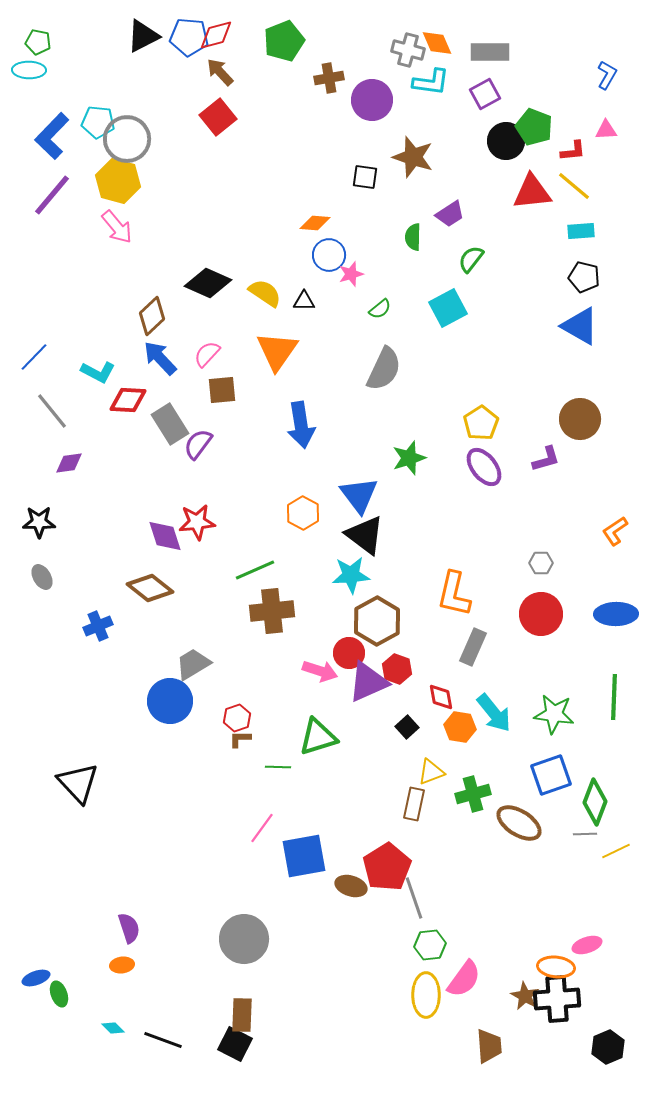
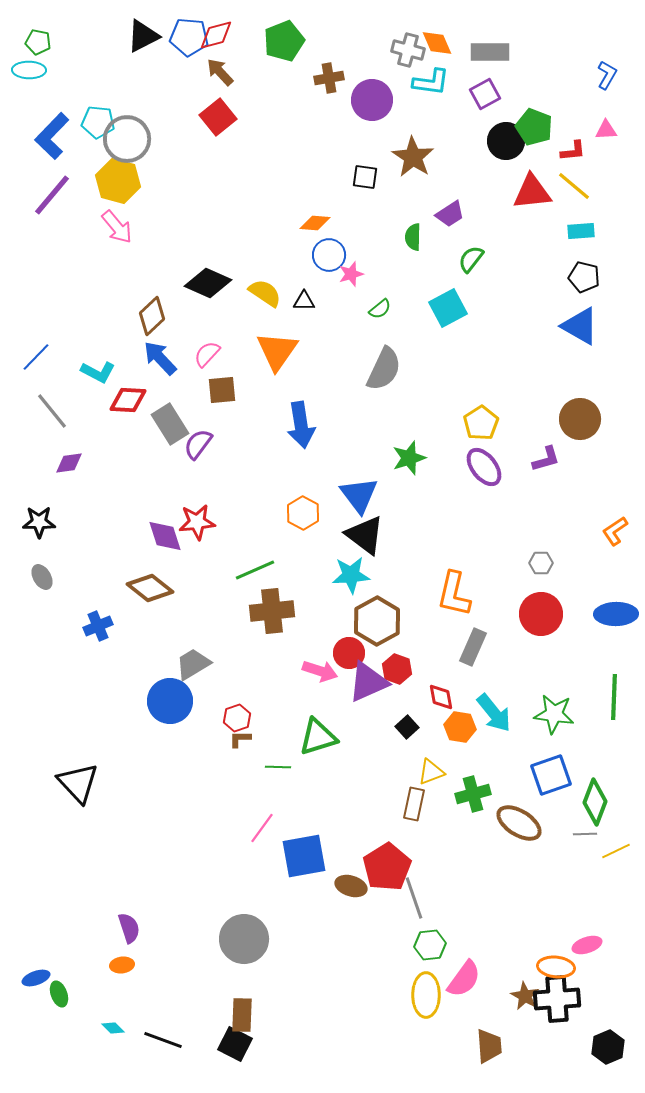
brown star at (413, 157): rotated 15 degrees clockwise
blue line at (34, 357): moved 2 px right
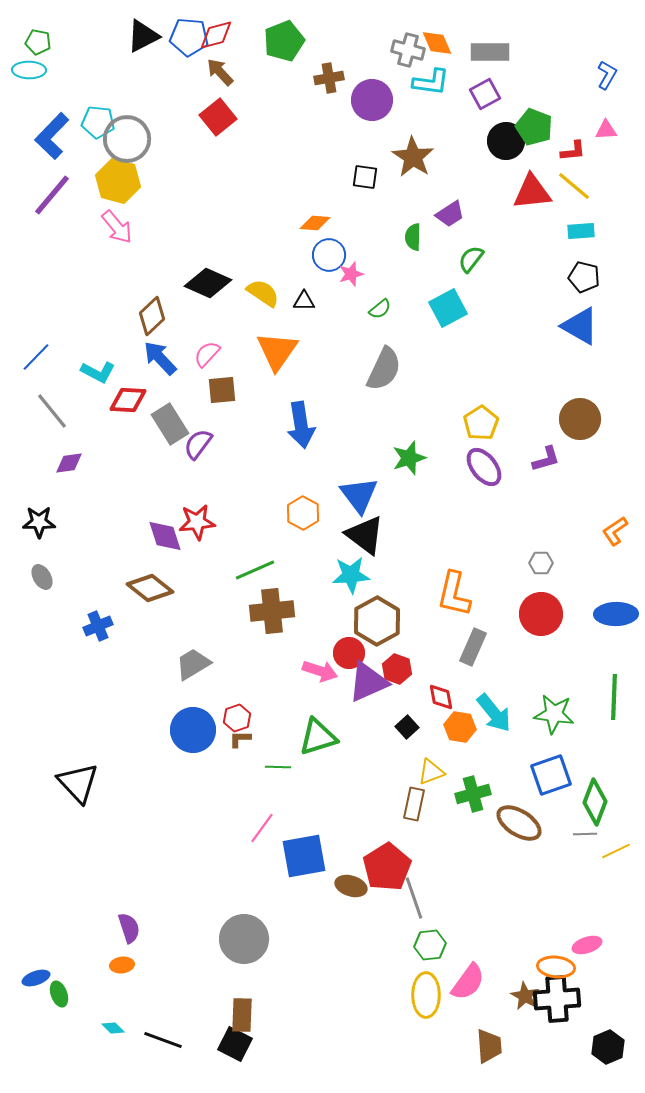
yellow semicircle at (265, 293): moved 2 px left
blue circle at (170, 701): moved 23 px right, 29 px down
pink semicircle at (464, 979): moved 4 px right, 3 px down
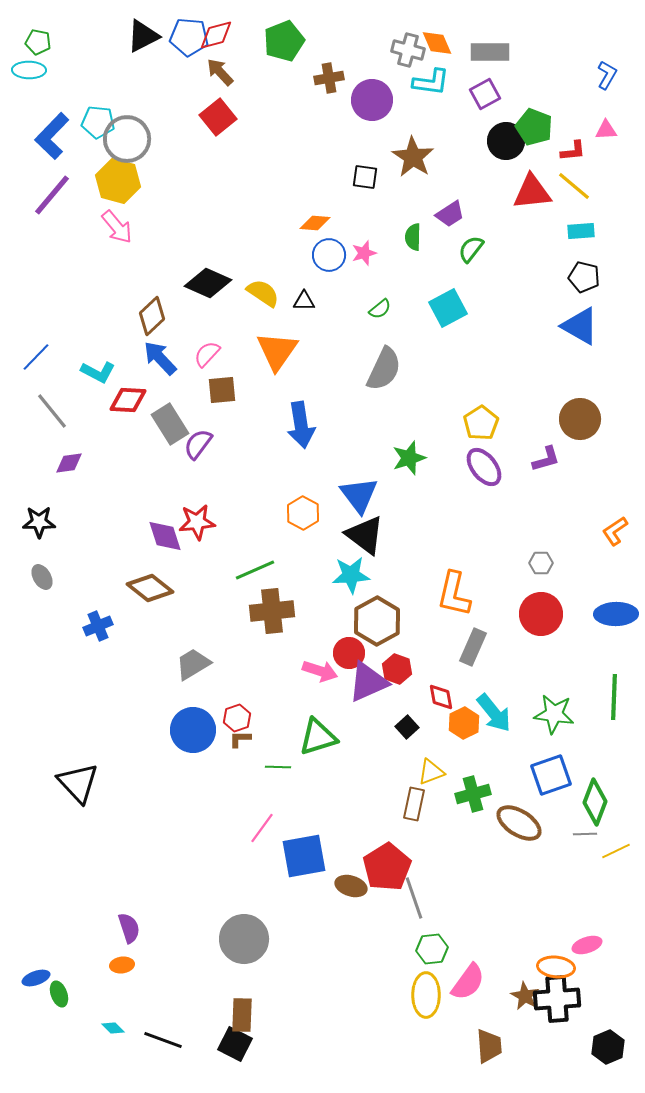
green semicircle at (471, 259): moved 10 px up
pink star at (351, 274): moved 13 px right, 21 px up
orange hexagon at (460, 727): moved 4 px right, 4 px up; rotated 24 degrees clockwise
green hexagon at (430, 945): moved 2 px right, 4 px down
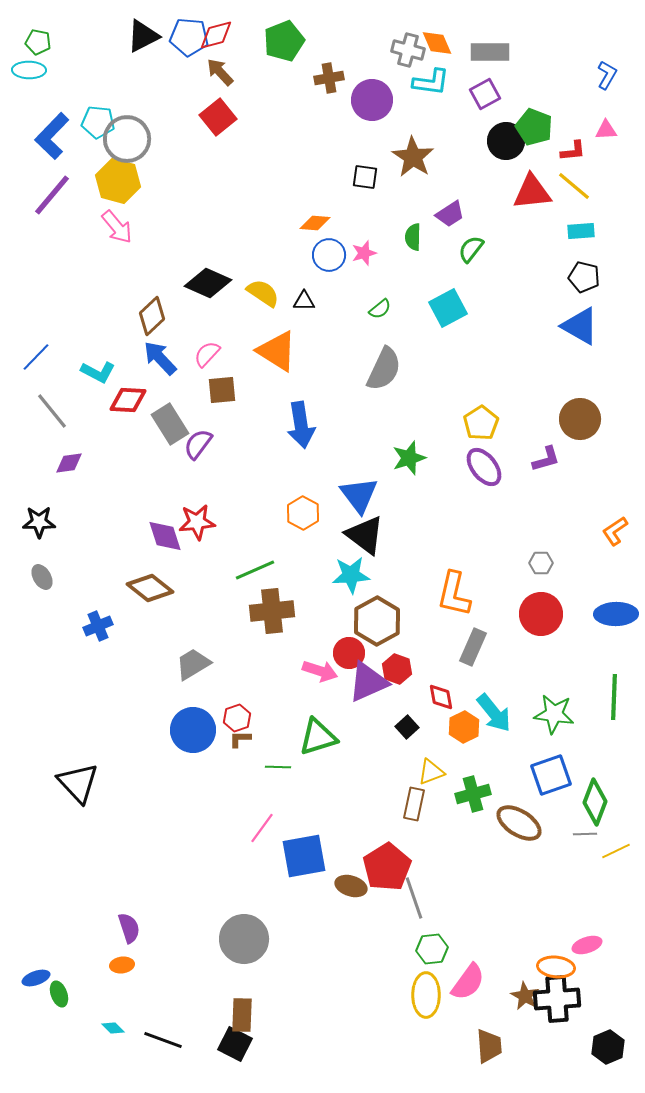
orange triangle at (277, 351): rotated 33 degrees counterclockwise
orange hexagon at (464, 723): moved 4 px down
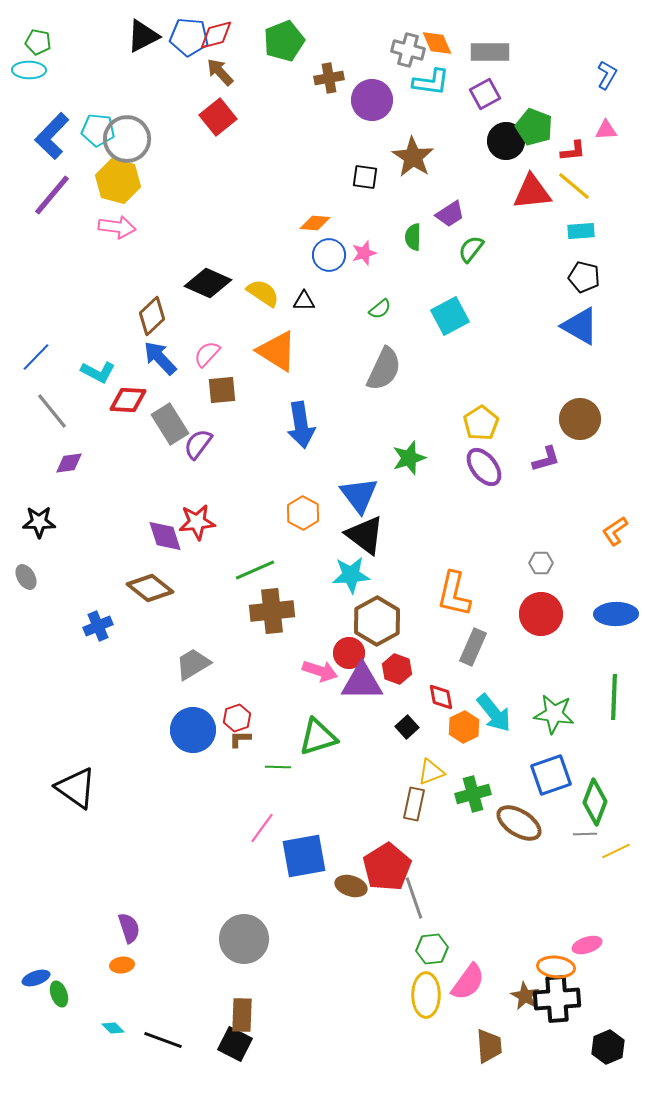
cyan pentagon at (98, 122): moved 8 px down
pink arrow at (117, 227): rotated 42 degrees counterclockwise
cyan square at (448, 308): moved 2 px right, 8 px down
gray ellipse at (42, 577): moved 16 px left
purple triangle at (368, 682): moved 6 px left; rotated 24 degrees clockwise
black triangle at (78, 783): moved 2 px left, 5 px down; rotated 12 degrees counterclockwise
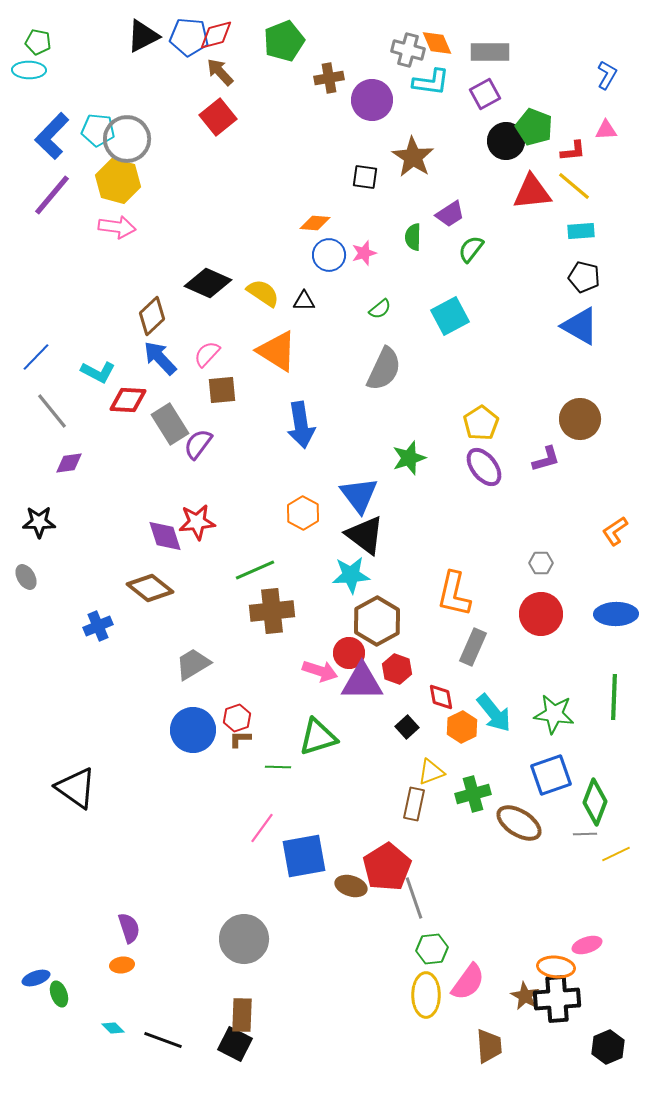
orange hexagon at (464, 727): moved 2 px left
yellow line at (616, 851): moved 3 px down
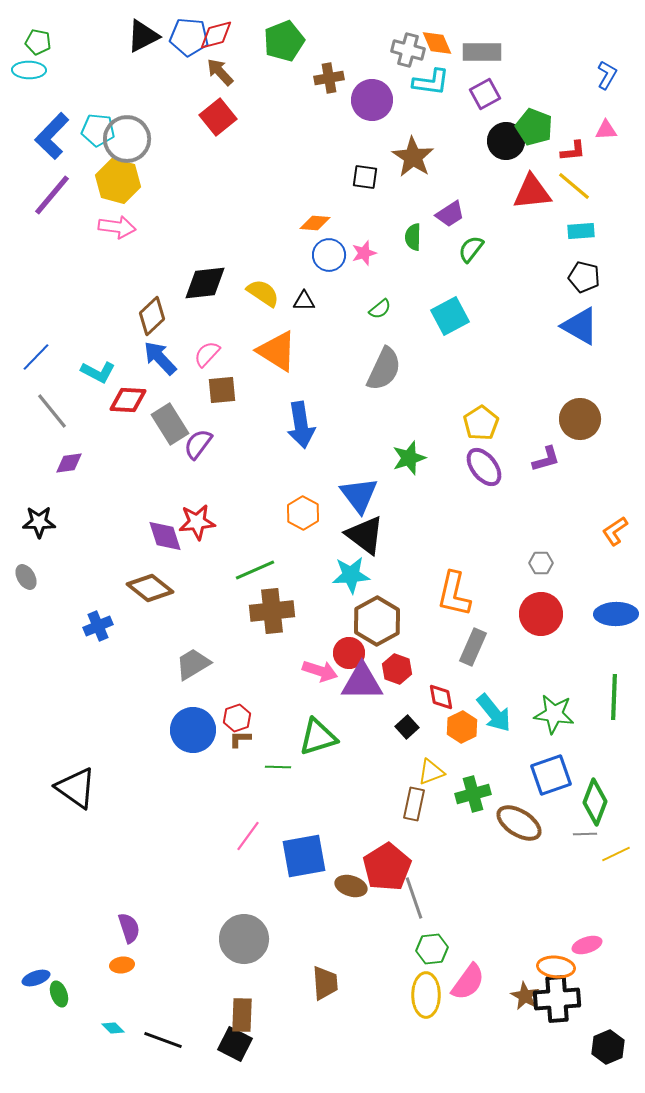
gray rectangle at (490, 52): moved 8 px left
black diamond at (208, 283): moved 3 px left; rotated 30 degrees counterclockwise
pink line at (262, 828): moved 14 px left, 8 px down
brown trapezoid at (489, 1046): moved 164 px left, 63 px up
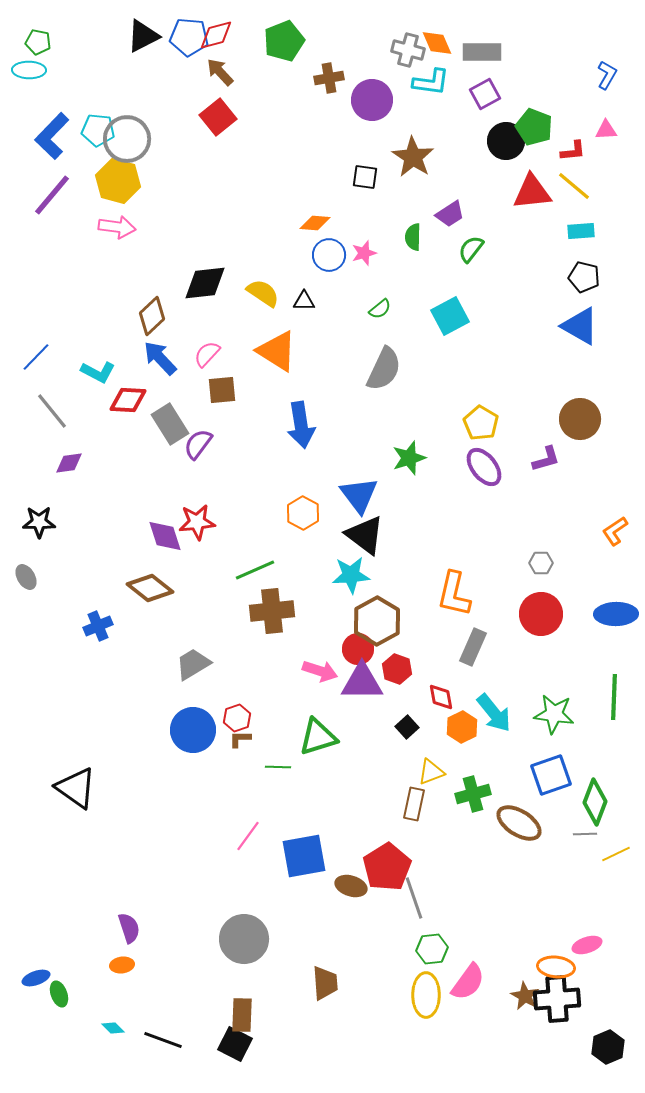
yellow pentagon at (481, 423): rotated 8 degrees counterclockwise
red circle at (349, 653): moved 9 px right, 4 px up
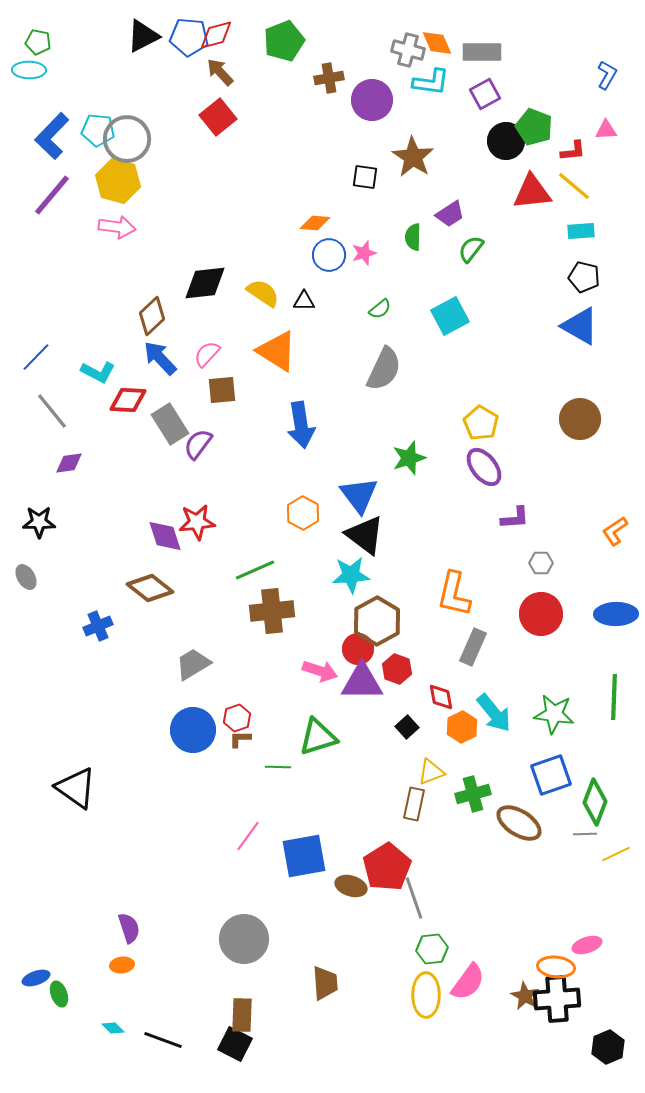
purple L-shape at (546, 459): moved 31 px left, 59 px down; rotated 12 degrees clockwise
